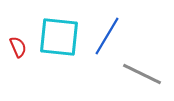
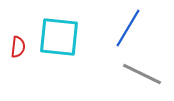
blue line: moved 21 px right, 8 px up
red semicircle: rotated 30 degrees clockwise
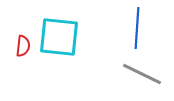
blue line: moved 9 px right; rotated 27 degrees counterclockwise
red semicircle: moved 5 px right, 1 px up
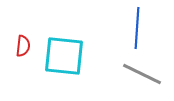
cyan square: moved 5 px right, 19 px down
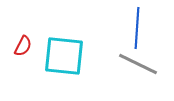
red semicircle: rotated 20 degrees clockwise
gray line: moved 4 px left, 10 px up
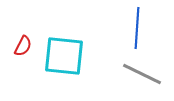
gray line: moved 4 px right, 10 px down
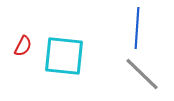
gray line: rotated 18 degrees clockwise
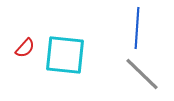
red semicircle: moved 2 px right, 2 px down; rotated 15 degrees clockwise
cyan square: moved 1 px right, 1 px up
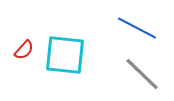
blue line: rotated 66 degrees counterclockwise
red semicircle: moved 1 px left, 2 px down
